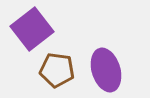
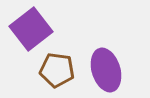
purple square: moved 1 px left
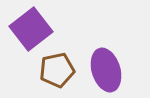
brown pentagon: rotated 20 degrees counterclockwise
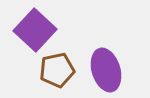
purple square: moved 4 px right, 1 px down; rotated 9 degrees counterclockwise
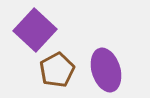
brown pentagon: rotated 16 degrees counterclockwise
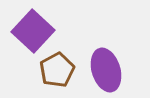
purple square: moved 2 px left, 1 px down
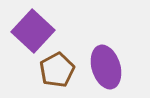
purple ellipse: moved 3 px up
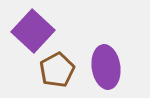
purple ellipse: rotated 9 degrees clockwise
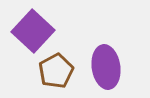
brown pentagon: moved 1 px left, 1 px down
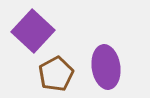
brown pentagon: moved 3 px down
